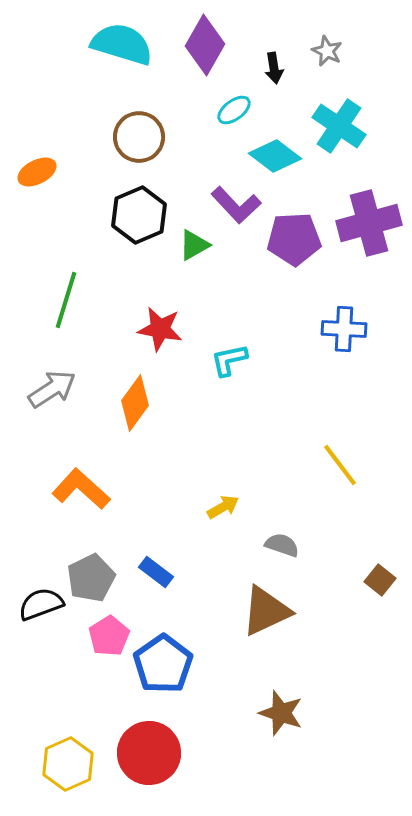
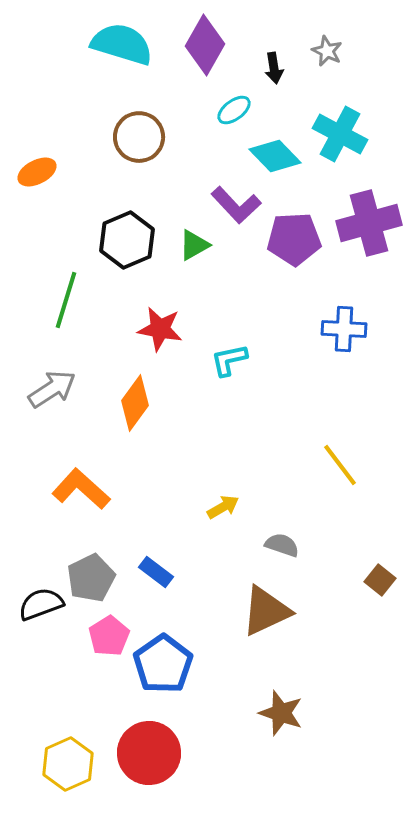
cyan cross: moved 1 px right, 8 px down; rotated 6 degrees counterclockwise
cyan diamond: rotated 9 degrees clockwise
black hexagon: moved 12 px left, 25 px down
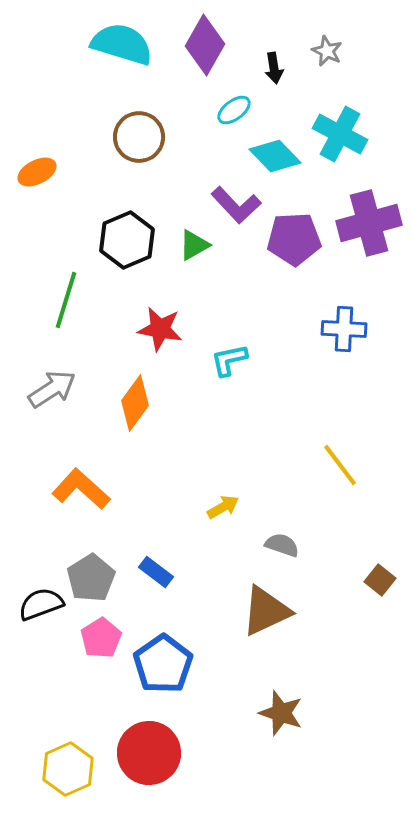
gray pentagon: rotated 6 degrees counterclockwise
pink pentagon: moved 8 px left, 2 px down
yellow hexagon: moved 5 px down
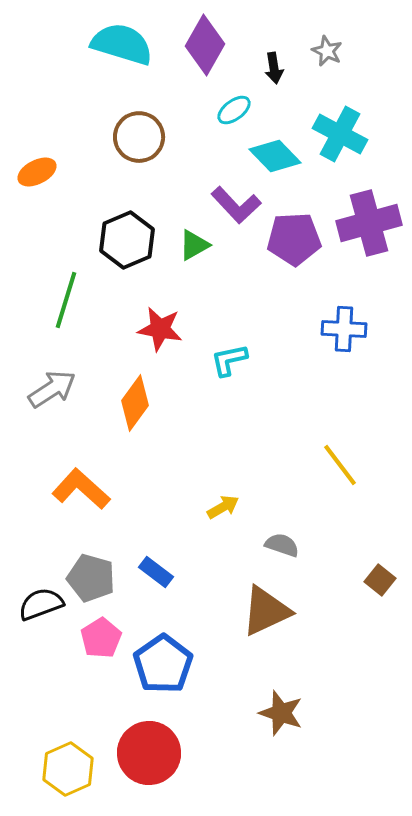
gray pentagon: rotated 24 degrees counterclockwise
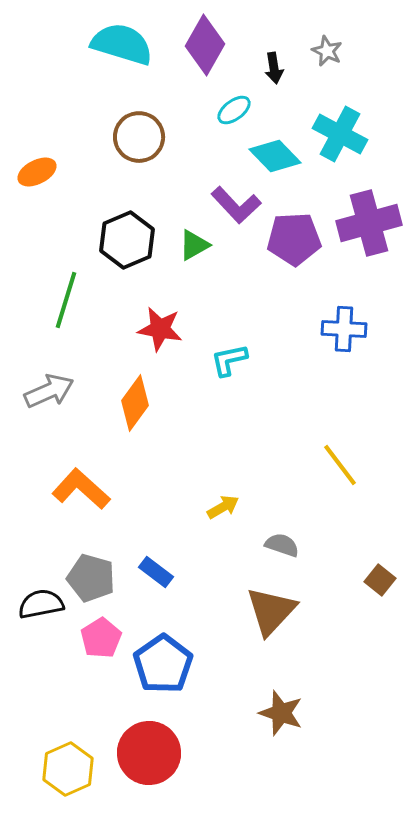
gray arrow: moved 3 px left, 2 px down; rotated 9 degrees clockwise
black semicircle: rotated 9 degrees clockwise
brown triangle: moved 5 px right; rotated 22 degrees counterclockwise
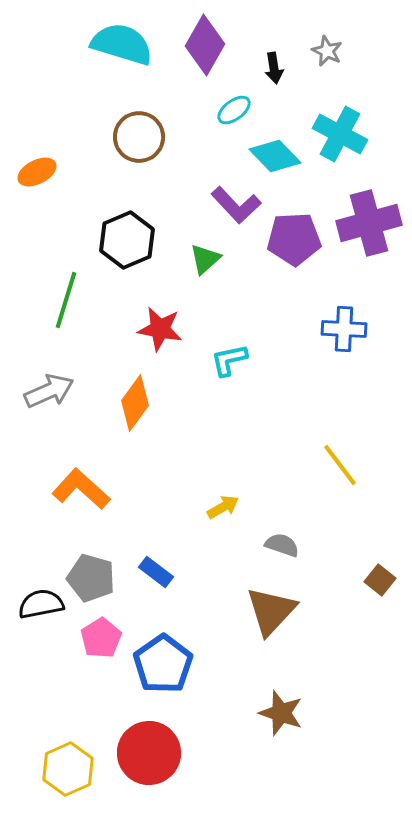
green triangle: moved 11 px right, 14 px down; rotated 12 degrees counterclockwise
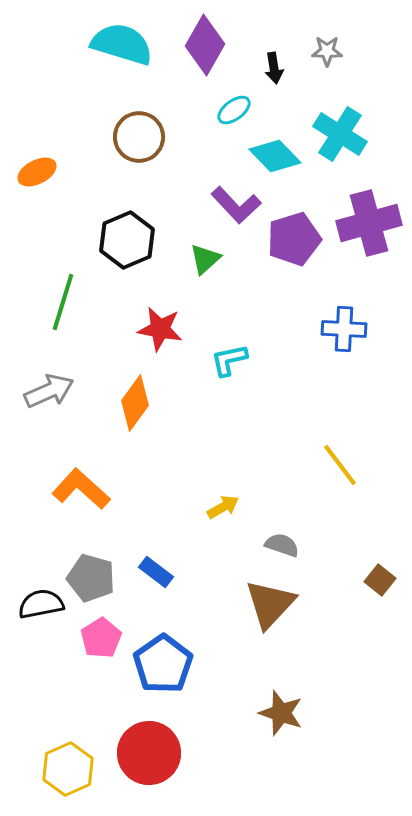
gray star: rotated 24 degrees counterclockwise
cyan cross: rotated 4 degrees clockwise
purple pentagon: rotated 14 degrees counterclockwise
green line: moved 3 px left, 2 px down
brown triangle: moved 1 px left, 7 px up
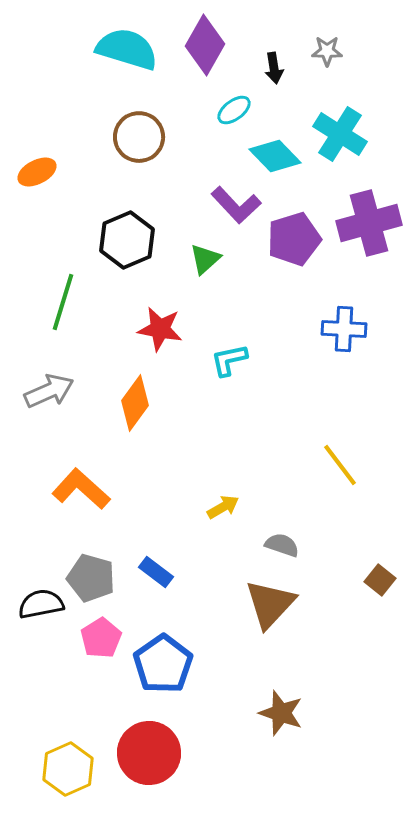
cyan semicircle: moved 5 px right, 5 px down
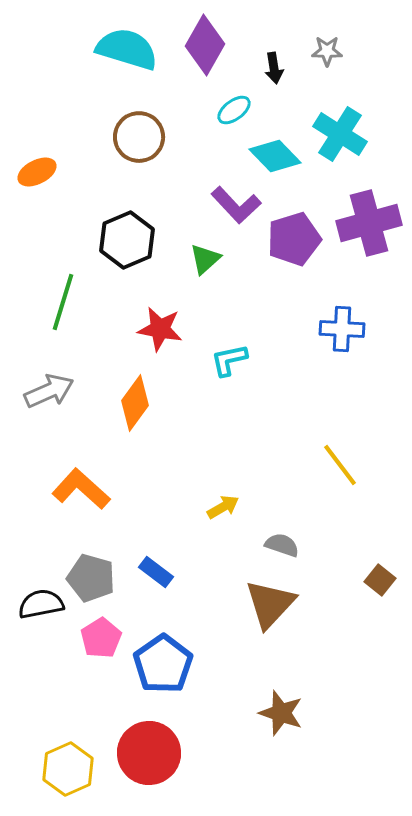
blue cross: moved 2 px left
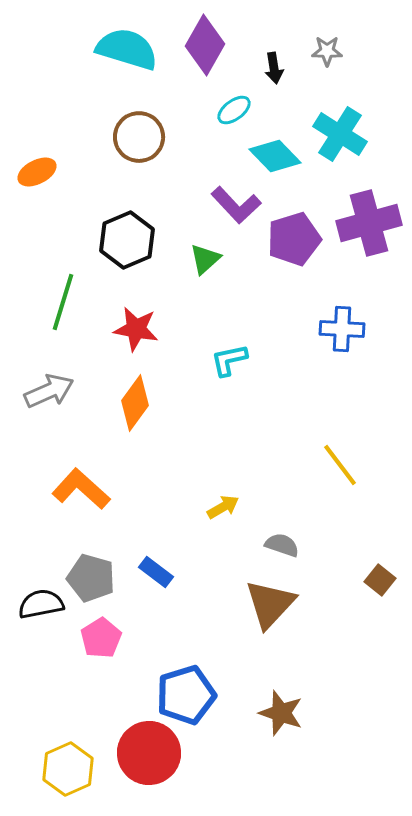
red star: moved 24 px left
blue pentagon: moved 23 px right, 31 px down; rotated 18 degrees clockwise
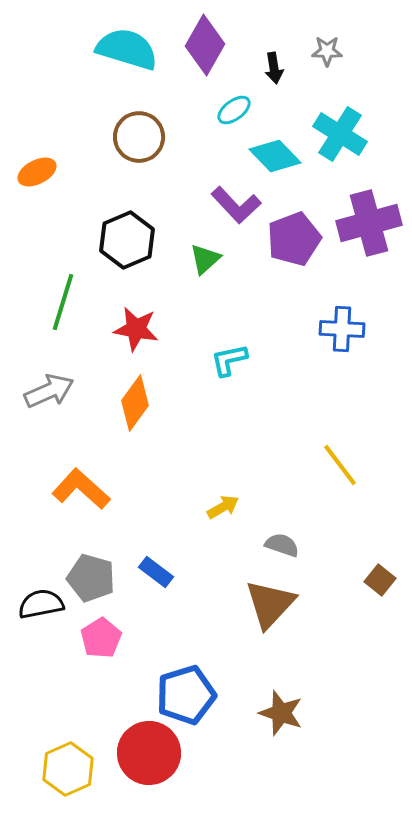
purple pentagon: rotated 4 degrees counterclockwise
